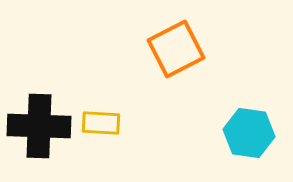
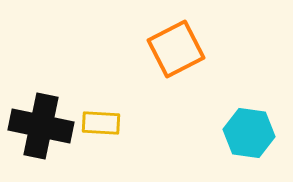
black cross: moved 2 px right; rotated 10 degrees clockwise
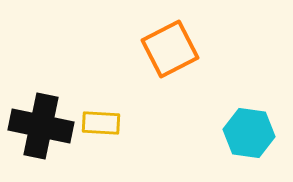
orange square: moved 6 px left
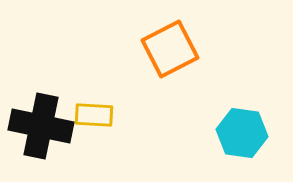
yellow rectangle: moved 7 px left, 8 px up
cyan hexagon: moved 7 px left
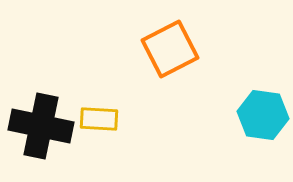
yellow rectangle: moved 5 px right, 4 px down
cyan hexagon: moved 21 px right, 18 px up
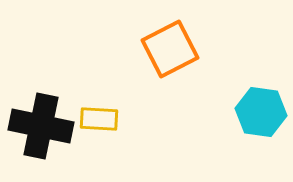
cyan hexagon: moved 2 px left, 3 px up
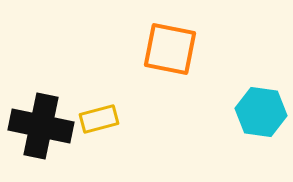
orange square: rotated 38 degrees clockwise
yellow rectangle: rotated 18 degrees counterclockwise
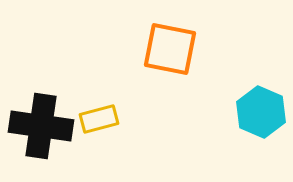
cyan hexagon: rotated 15 degrees clockwise
black cross: rotated 4 degrees counterclockwise
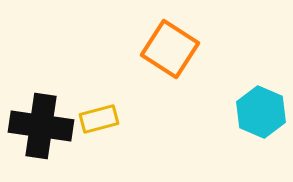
orange square: rotated 22 degrees clockwise
